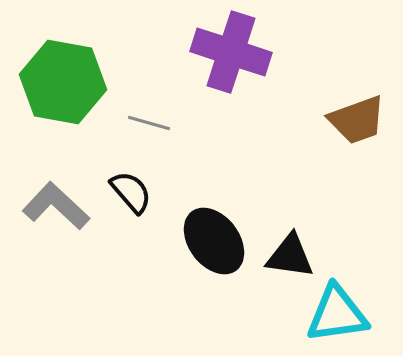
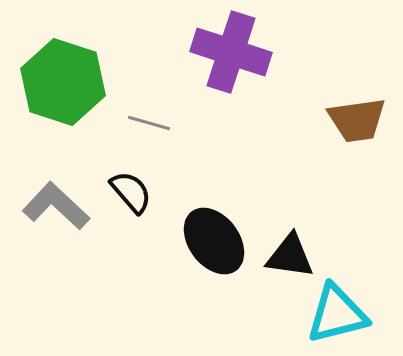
green hexagon: rotated 8 degrees clockwise
brown trapezoid: rotated 12 degrees clockwise
cyan triangle: rotated 6 degrees counterclockwise
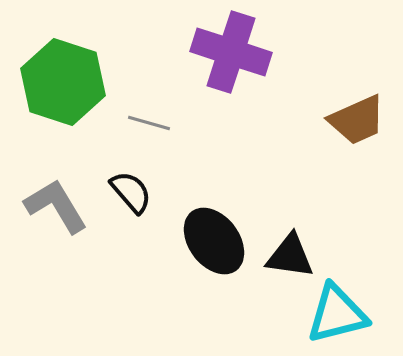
brown trapezoid: rotated 16 degrees counterclockwise
gray L-shape: rotated 16 degrees clockwise
